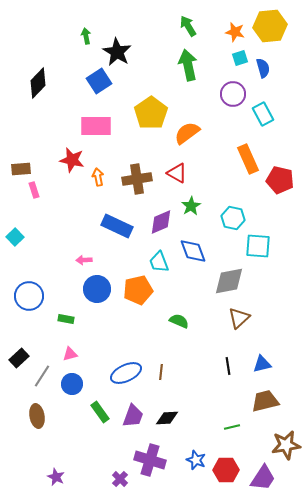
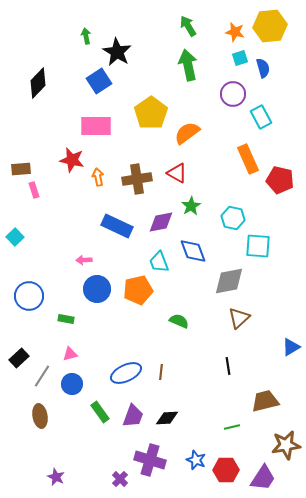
cyan rectangle at (263, 114): moved 2 px left, 3 px down
purple diamond at (161, 222): rotated 12 degrees clockwise
blue triangle at (262, 364): moved 29 px right, 17 px up; rotated 18 degrees counterclockwise
brown ellipse at (37, 416): moved 3 px right
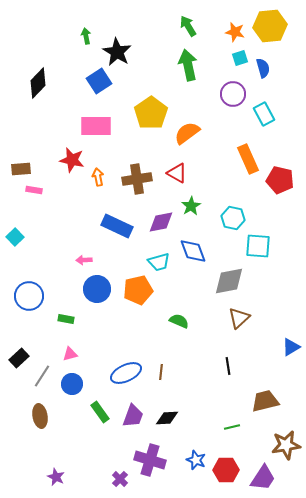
cyan rectangle at (261, 117): moved 3 px right, 3 px up
pink rectangle at (34, 190): rotated 63 degrees counterclockwise
cyan trapezoid at (159, 262): rotated 85 degrees counterclockwise
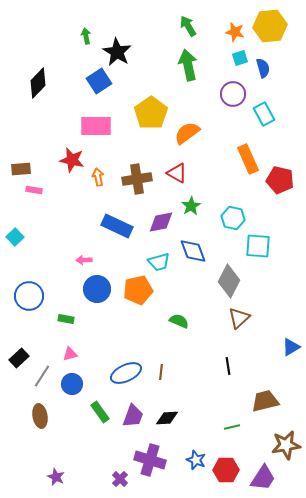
gray diamond at (229, 281): rotated 52 degrees counterclockwise
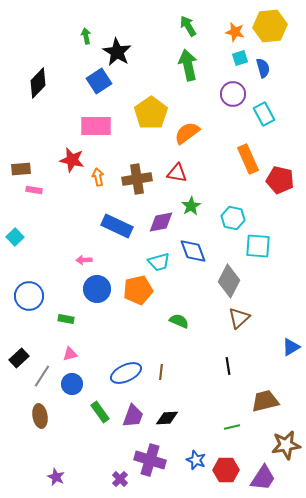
red triangle at (177, 173): rotated 20 degrees counterclockwise
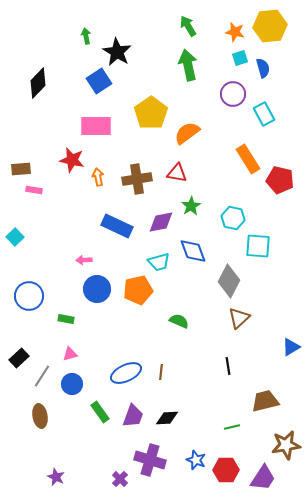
orange rectangle at (248, 159): rotated 8 degrees counterclockwise
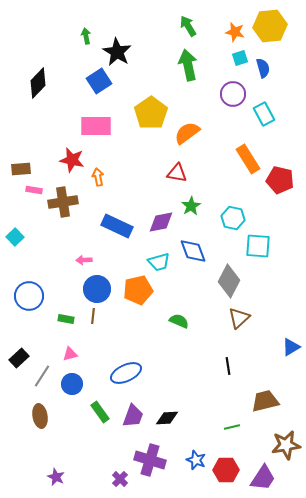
brown cross at (137, 179): moved 74 px left, 23 px down
brown line at (161, 372): moved 68 px left, 56 px up
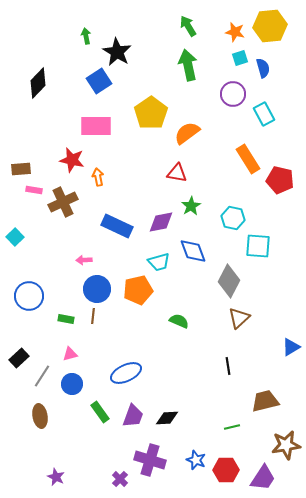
brown cross at (63, 202): rotated 16 degrees counterclockwise
